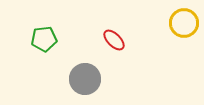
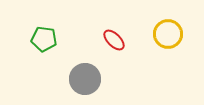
yellow circle: moved 16 px left, 11 px down
green pentagon: rotated 15 degrees clockwise
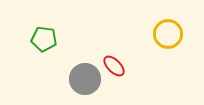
red ellipse: moved 26 px down
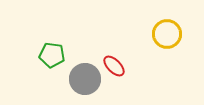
yellow circle: moved 1 px left
green pentagon: moved 8 px right, 16 px down
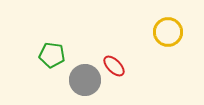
yellow circle: moved 1 px right, 2 px up
gray circle: moved 1 px down
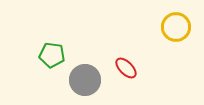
yellow circle: moved 8 px right, 5 px up
red ellipse: moved 12 px right, 2 px down
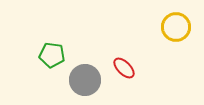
red ellipse: moved 2 px left
